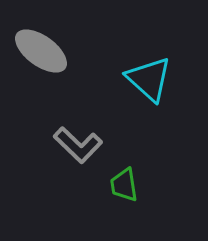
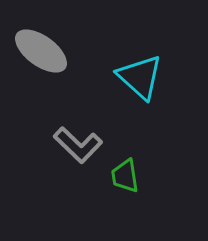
cyan triangle: moved 9 px left, 2 px up
green trapezoid: moved 1 px right, 9 px up
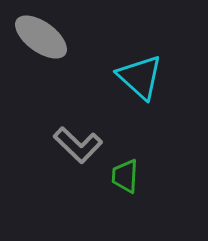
gray ellipse: moved 14 px up
green trapezoid: rotated 12 degrees clockwise
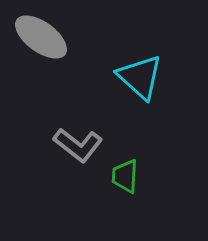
gray L-shape: rotated 6 degrees counterclockwise
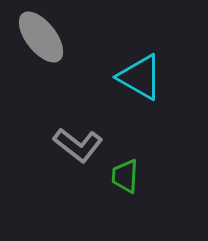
gray ellipse: rotated 16 degrees clockwise
cyan triangle: rotated 12 degrees counterclockwise
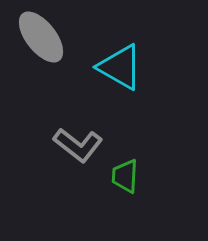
cyan triangle: moved 20 px left, 10 px up
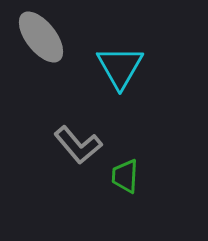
cyan triangle: rotated 30 degrees clockwise
gray L-shape: rotated 12 degrees clockwise
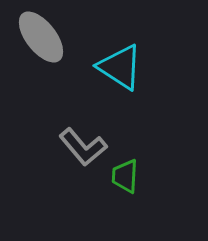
cyan triangle: rotated 27 degrees counterclockwise
gray L-shape: moved 5 px right, 2 px down
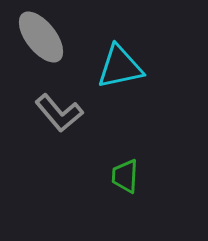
cyan triangle: rotated 45 degrees counterclockwise
gray L-shape: moved 24 px left, 34 px up
